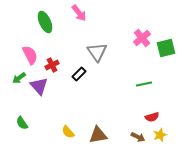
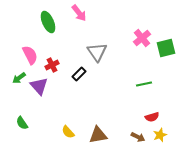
green ellipse: moved 3 px right
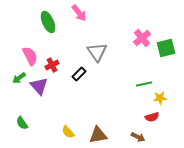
pink semicircle: moved 1 px down
yellow star: moved 37 px up; rotated 16 degrees clockwise
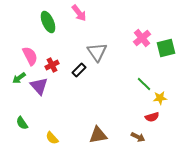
black rectangle: moved 4 px up
green line: rotated 56 degrees clockwise
yellow semicircle: moved 16 px left, 6 px down
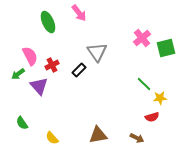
green arrow: moved 1 px left, 4 px up
brown arrow: moved 1 px left, 1 px down
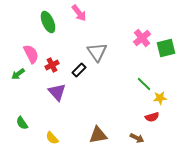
pink semicircle: moved 1 px right, 2 px up
purple triangle: moved 18 px right, 6 px down
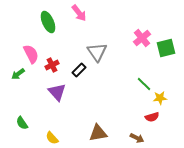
brown triangle: moved 2 px up
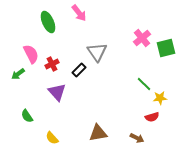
red cross: moved 1 px up
green semicircle: moved 5 px right, 7 px up
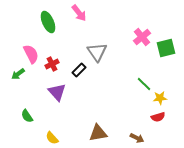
pink cross: moved 1 px up
red semicircle: moved 6 px right
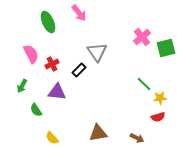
green arrow: moved 4 px right, 12 px down; rotated 24 degrees counterclockwise
purple triangle: rotated 42 degrees counterclockwise
green semicircle: moved 9 px right, 6 px up
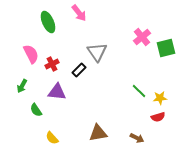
green line: moved 5 px left, 7 px down
